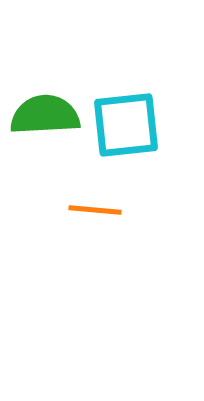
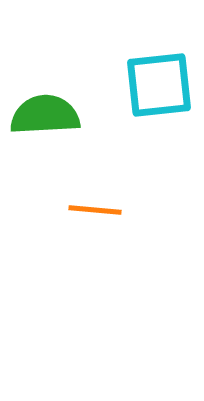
cyan square: moved 33 px right, 40 px up
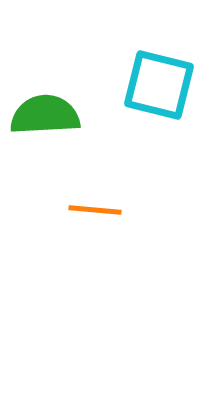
cyan square: rotated 20 degrees clockwise
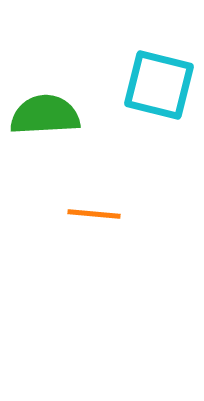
orange line: moved 1 px left, 4 px down
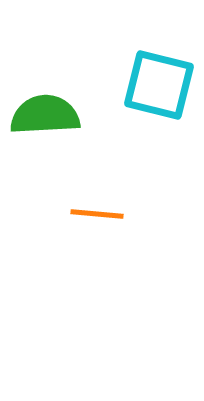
orange line: moved 3 px right
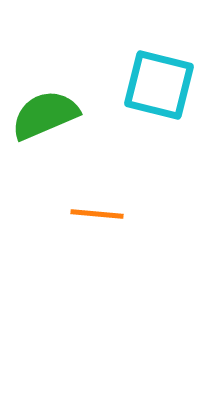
green semicircle: rotated 20 degrees counterclockwise
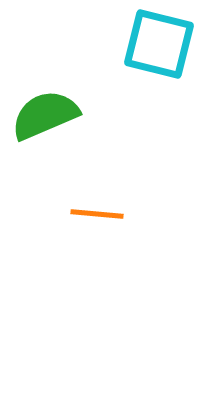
cyan square: moved 41 px up
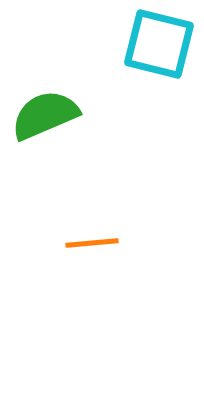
orange line: moved 5 px left, 29 px down; rotated 10 degrees counterclockwise
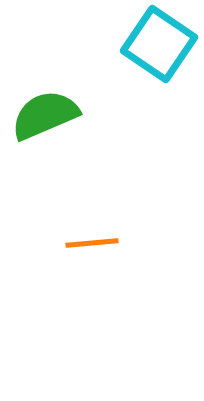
cyan square: rotated 20 degrees clockwise
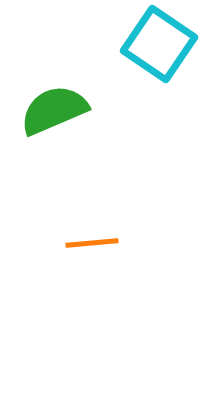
green semicircle: moved 9 px right, 5 px up
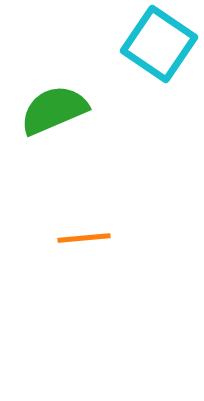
orange line: moved 8 px left, 5 px up
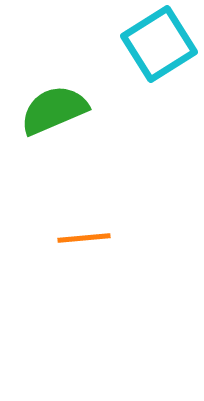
cyan square: rotated 24 degrees clockwise
